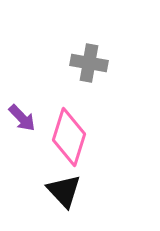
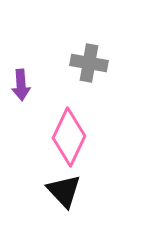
purple arrow: moved 1 px left, 33 px up; rotated 40 degrees clockwise
pink diamond: rotated 8 degrees clockwise
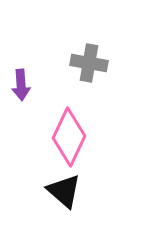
black triangle: rotated 6 degrees counterclockwise
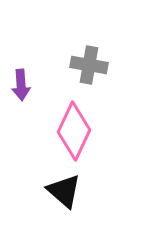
gray cross: moved 2 px down
pink diamond: moved 5 px right, 6 px up
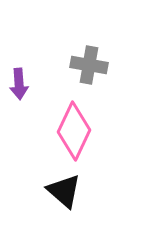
purple arrow: moved 2 px left, 1 px up
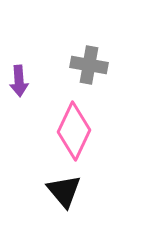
purple arrow: moved 3 px up
black triangle: rotated 9 degrees clockwise
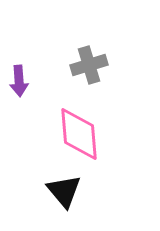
gray cross: rotated 27 degrees counterclockwise
pink diamond: moved 5 px right, 3 px down; rotated 30 degrees counterclockwise
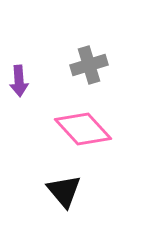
pink diamond: moved 4 px right, 5 px up; rotated 38 degrees counterclockwise
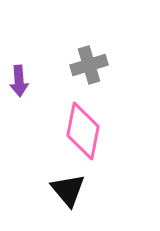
pink diamond: moved 2 px down; rotated 54 degrees clockwise
black triangle: moved 4 px right, 1 px up
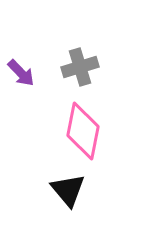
gray cross: moved 9 px left, 2 px down
purple arrow: moved 2 px right, 8 px up; rotated 40 degrees counterclockwise
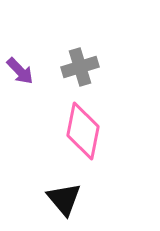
purple arrow: moved 1 px left, 2 px up
black triangle: moved 4 px left, 9 px down
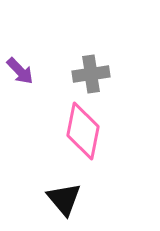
gray cross: moved 11 px right, 7 px down; rotated 9 degrees clockwise
